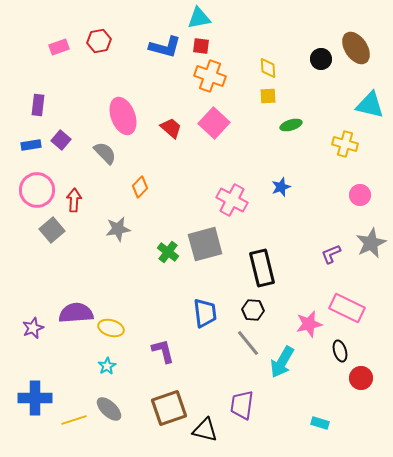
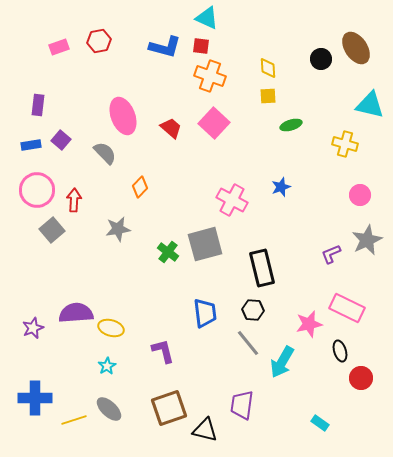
cyan triangle at (199, 18): moved 8 px right; rotated 35 degrees clockwise
gray star at (371, 243): moved 4 px left, 3 px up
cyan rectangle at (320, 423): rotated 18 degrees clockwise
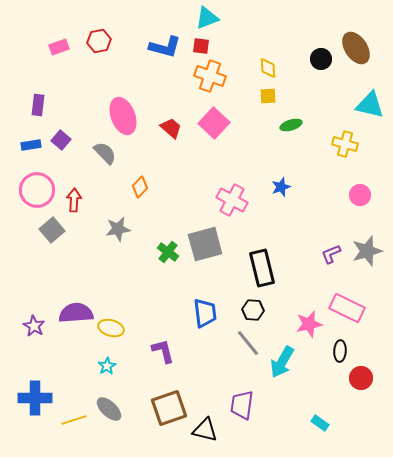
cyan triangle at (207, 18): rotated 45 degrees counterclockwise
gray star at (367, 240): moved 11 px down; rotated 8 degrees clockwise
purple star at (33, 328): moved 1 px right, 2 px up; rotated 20 degrees counterclockwise
black ellipse at (340, 351): rotated 20 degrees clockwise
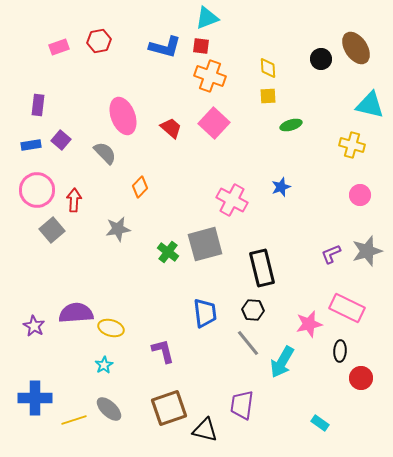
yellow cross at (345, 144): moved 7 px right, 1 px down
cyan star at (107, 366): moved 3 px left, 1 px up
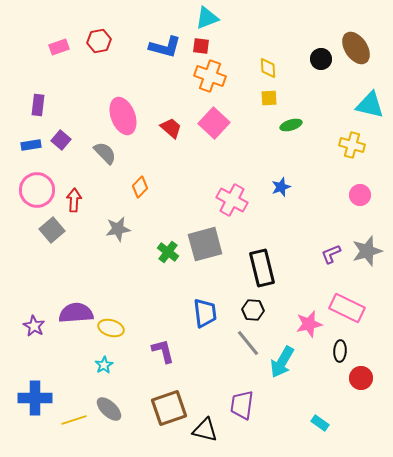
yellow square at (268, 96): moved 1 px right, 2 px down
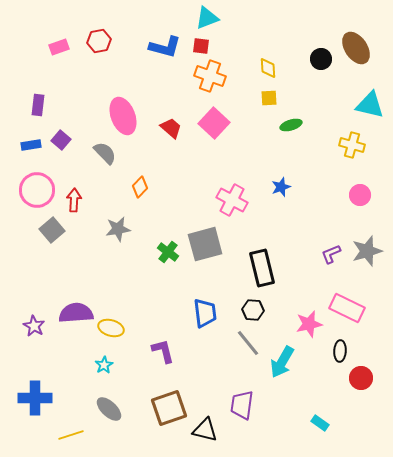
yellow line at (74, 420): moved 3 px left, 15 px down
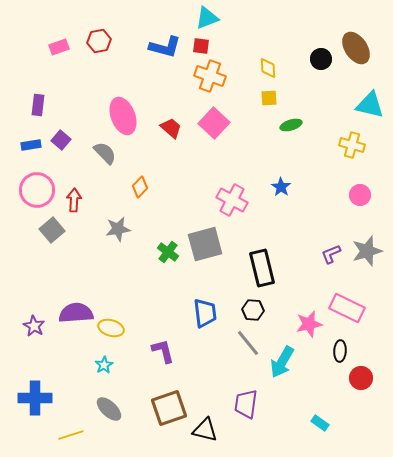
blue star at (281, 187): rotated 18 degrees counterclockwise
purple trapezoid at (242, 405): moved 4 px right, 1 px up
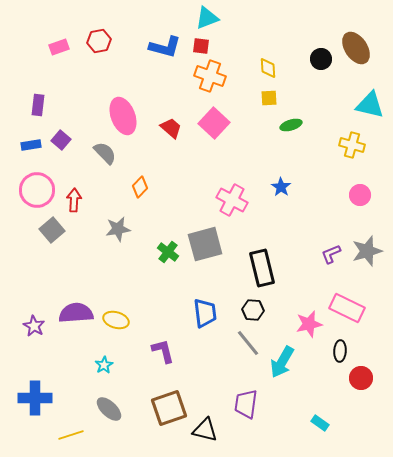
yellow ellipse at (111, 328): moved 5 px right, 8 px up
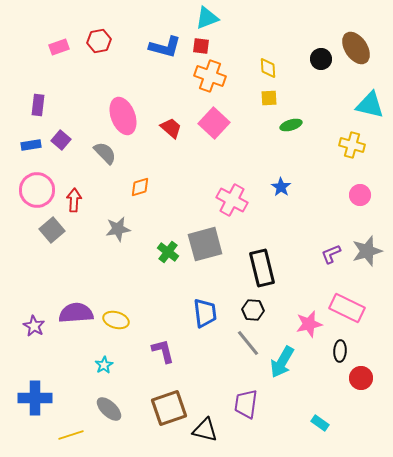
orange diamond at (140, 187): rotated 30 degrees clockwise
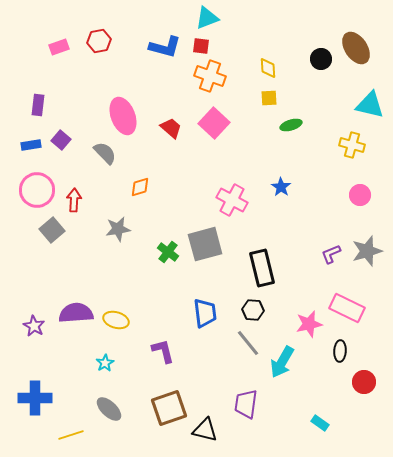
cyan star at (104, 365): moved 1 px right, 2 px up
red circle at (361, 378): moved 3 px right, 4 px down
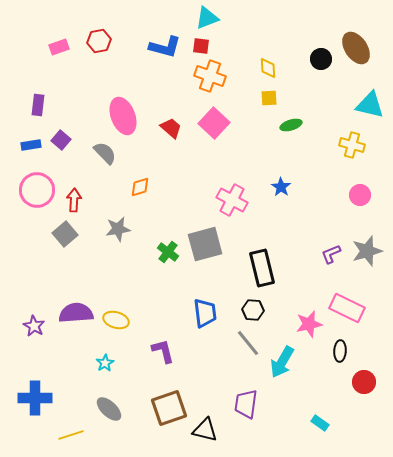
gray square at (52, 230): moved 13 px right, 4 px down
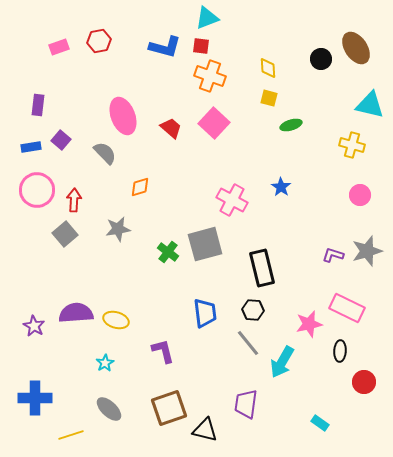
yellow square at (269, 98): rotated 18 degrees clockwise
blue rectangle at (31, 145): moved 2 px down
purple L-shape at (331, 254): moved 2 px right, 1 px down; rotated 40 degrees clockwise
